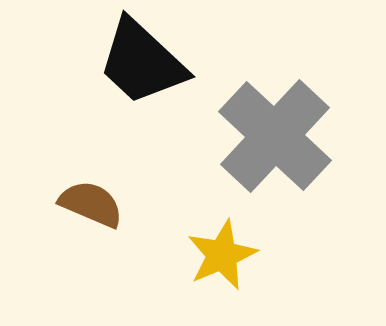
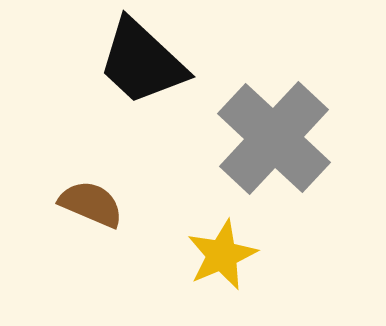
gray cross: moved 1 px left, 2 px down
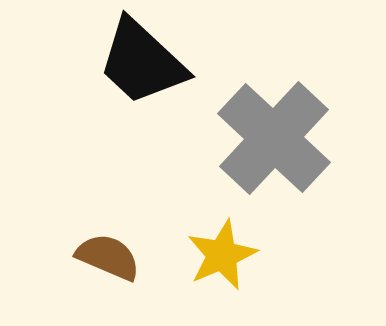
brown semicircle: moved 17 px right, 53 px down
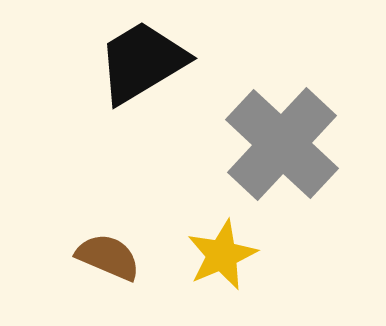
black trapezoid: rotated 106 degrees clockwise
gray cross: moved 8 px right, 6 px down
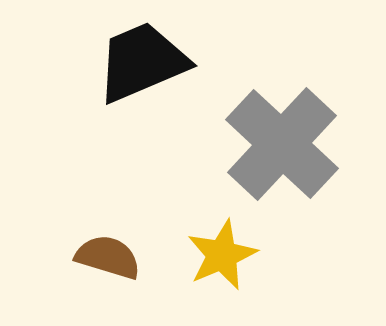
black trapezoid: rotated 8 degrees clockwise
brown semicircle: rotated 6 degrees counterclockwise
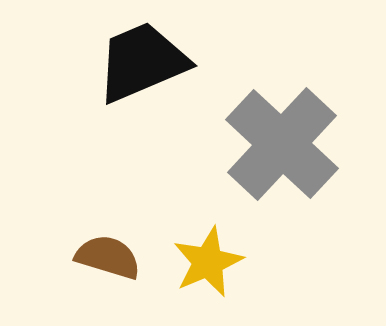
yellow star: moved 14 px left, 7 px down
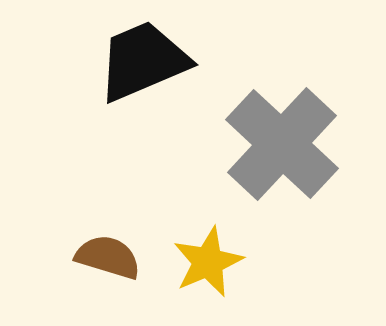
black trapezoid: moved 1 px right, 1 px up
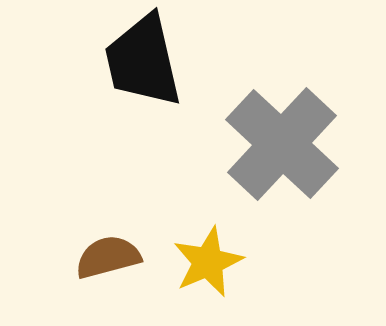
black trapezoid: rotated 80 degrees counterclockwise
brown semicircle: rotated 32 degrees counterclockwise
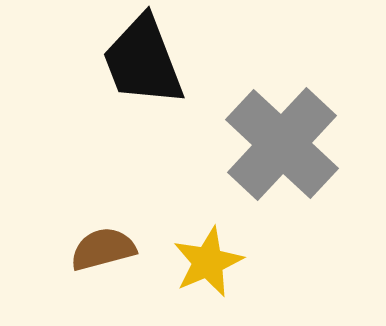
black trapezoid: rotated 8 degrees counterclockwise
brown semicircle: moved 5 px left, 8 px up
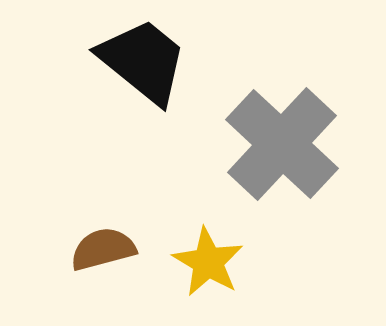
black trapezoid: rotated 150 degrees clockwise
yellow star: rotated 18 degrees counterclockwise
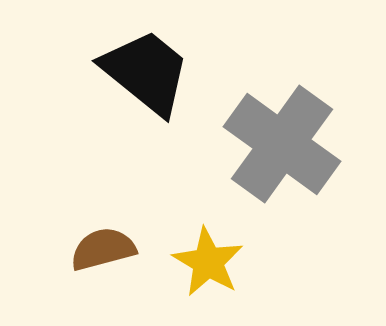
black trapezoid: moved 3 px right, 11 px down
gray cross: rotated 7 degrees counterclockwise
